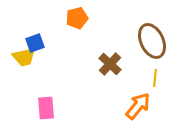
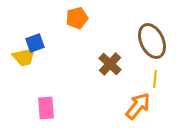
yellow line: moved 1 px down
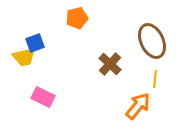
pink rectangle: moved 3 px left, 11 px up; rotated 60 degrees counterclockwise
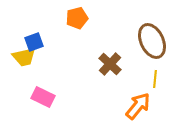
blue square: moved 1 px left, 1 px up
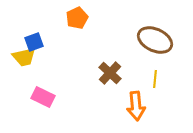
orange pentagon: rotated 10 degrees counterclockwise
brown ellipse: moved 3 px right, 1 px up; rotated 40 degrees counterclockwise
brown cross: moved 9 px down
orange arrow: moved 2 px left; rotated 136 degrees clockwise
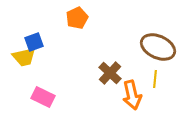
brown ellipse: moved 3 px right, 7 px down
orange arrow: moved 4 px left, 11 px up; rotated 8 degrees counterclockwise
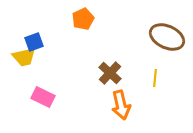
orange pentagon: moved 6 px right, 1 px down
brown ellipse: moved 9 px right, 10 px up
yellow line: moved 1 px up
orange arrow: moved 11 px left, 10 px down
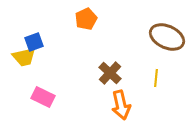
orange pentagon: moved 3 px right
yellow line: moved 1 px right
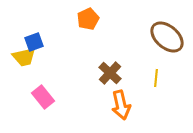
orange pentagon: moved 2 px right
brown ellipse: rotated 16 degrees clockwise
pink rectangle: rotated 25 degrees clockwise
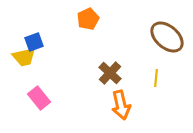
pink rectangle: moved 4 px left, 1 px down
